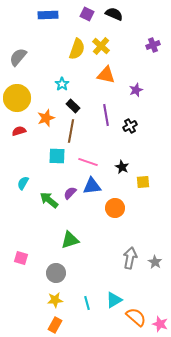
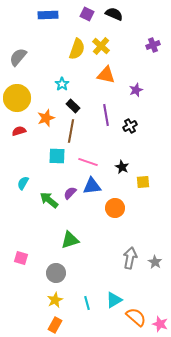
yellow star: rotated 21 degrees counterclockwise
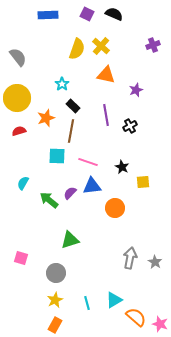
gray semicircle: rotated 102 degrees clockwise
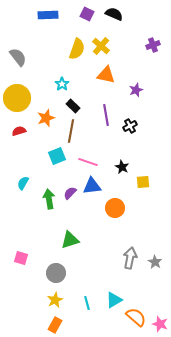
cyan square: rotated 24 degrees counterclockwise
green arrow: moved 1 px up; rotated 42 degrees clockwise
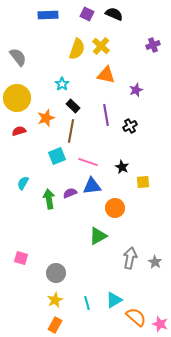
purple semicircle: rotated 24 degrees clockwise
green triangle: moved 28 px right, 4 px up; rotated 12 degrees counterclockwise
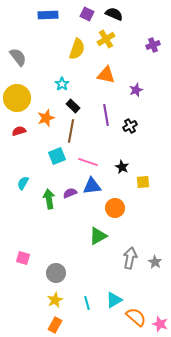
yellow cross: moved 5 px right, 7 px up; rotated 18 degrees clockwise
pink square: moved 2 px right
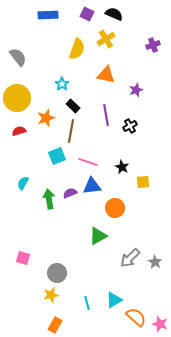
gray arrow: rotated 145 degrees counterclockwise
gray circle: moved 1 px right
yellow star: moved 4 px left, 5 px up; rotated 14 degrees clockwise
